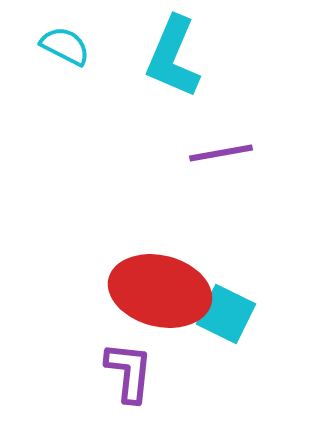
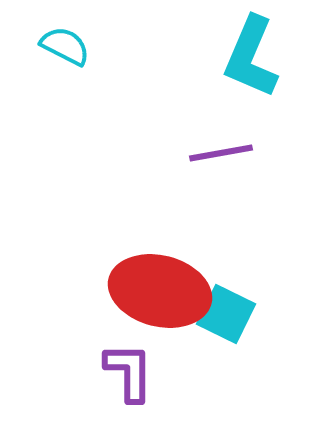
cyan L-shape: moved 78 px right
purple L-shape: rotated 6 degrees counterclockwise
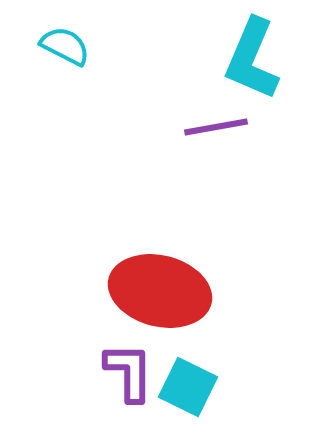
cyan L-shape: moved 1 px right, 2 px down
purple line: moved 5 px left, 26 px up
cyan square: moved 38 px left, 73 px down
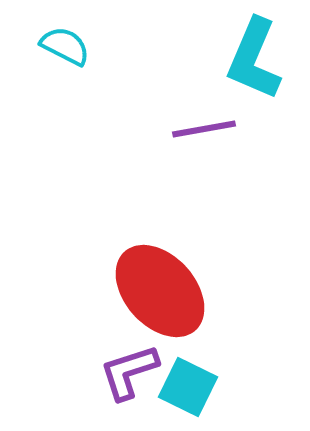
cyan L-shape: moved 2 px right
purple line: moved 12 px left, 2 px down
red ellipse: rotated 34 degrees clockwise
purple L-shape: rotated 108 degrees counterclockwise
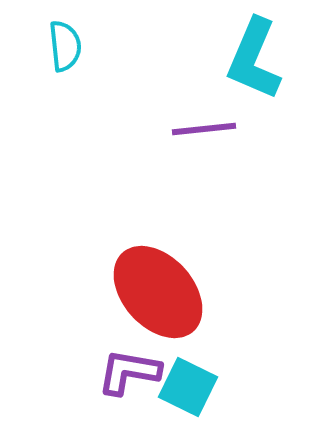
cyan semicircle: rotated 57 degrees clockwise
purple line: rotated 4 degrees clockwise
red ellipse: moved 2 px left, 1 px down
purple L-shape: rotated 28 degrees clockwise
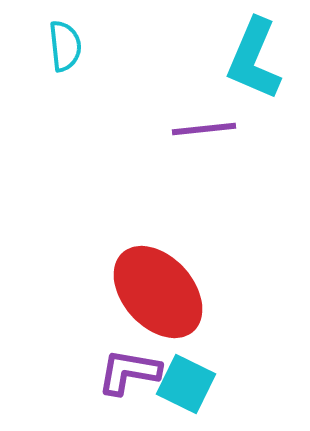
cyan square: moved 2 px left, 3 px up
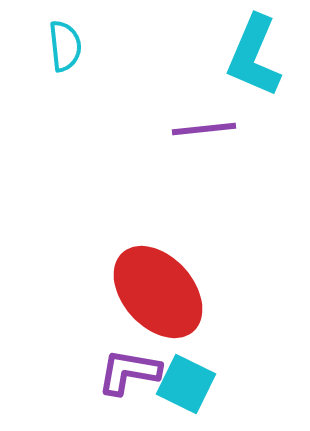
cyan L-shape: moved 3 px up
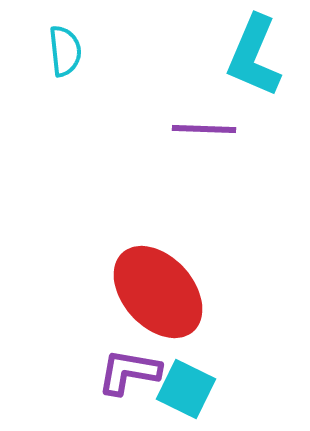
cyan semicircle: moved 5 px down
purple line: rotated 8 degrees clockwise
cyan square: moved 5 px down
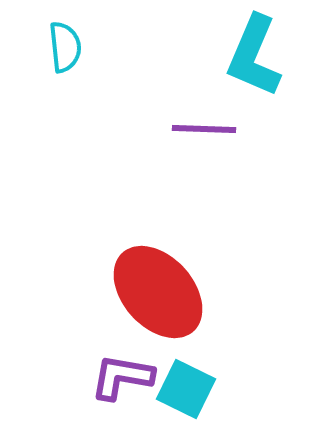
cyan semicircle: moved 4 px up
purple L-shape: moved 7 px left, 5 px down
